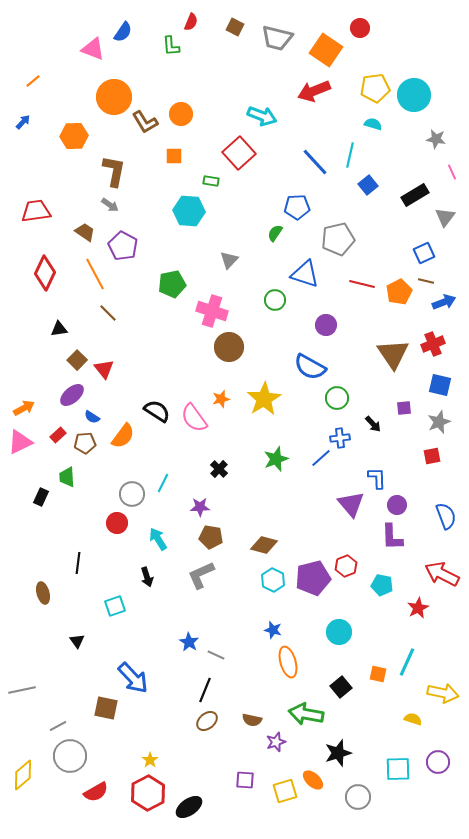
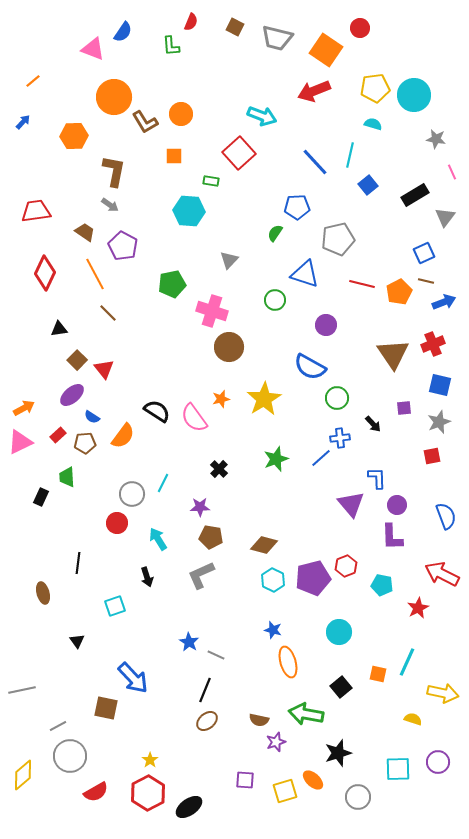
brown semicircle at (252, 720): moved 7 px right
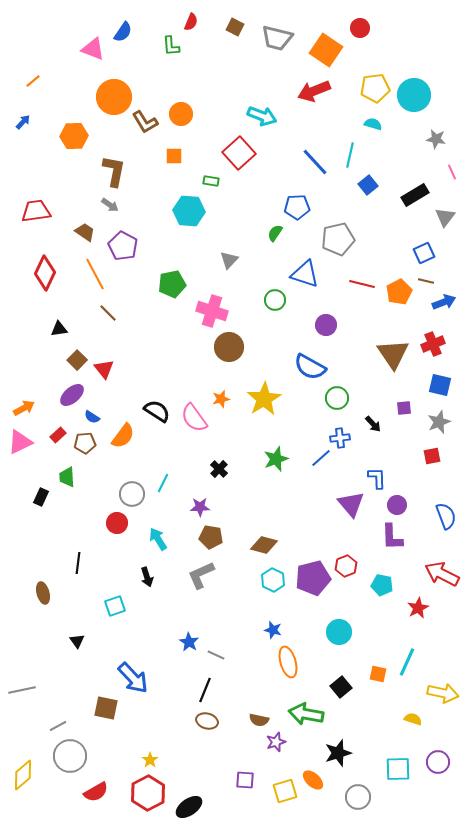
brown ellipse at (207, 721): rotated 55 degrees clockwise
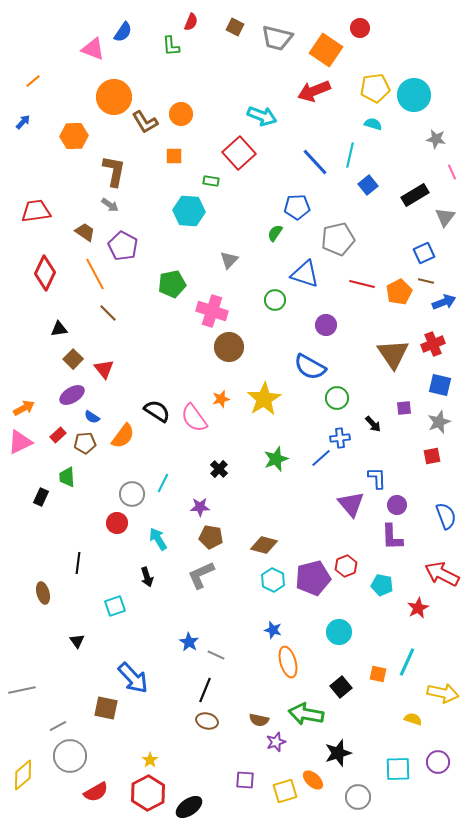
brown square at (77, 360): moved 4 px left, 1 px up
purple ellipse at (72, 395): rotated 10 degrees clockwise
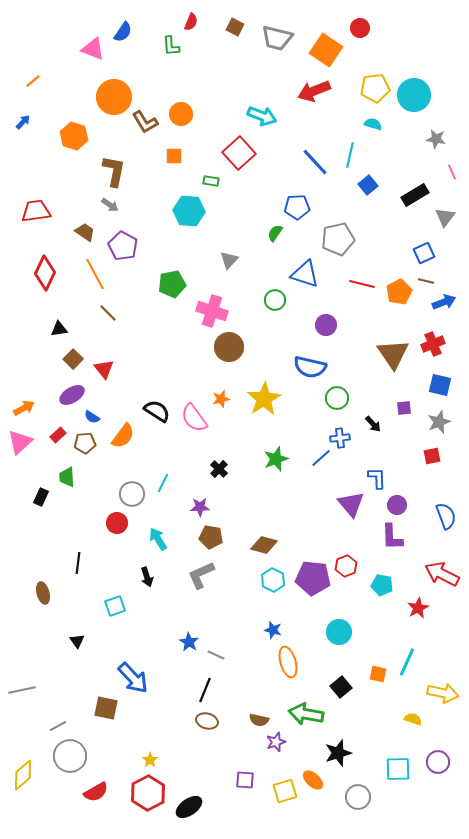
orange hexagon at (74, 136): rotated 20 degrees clockwise
blue semicircle at (310, 367): rotated 16 degrees counterclockwise
pink triangle at (20, 442): rotated 16 degrees counterclockwise
purple pentagon at (313, 578): rotated 20 degrees clockwise
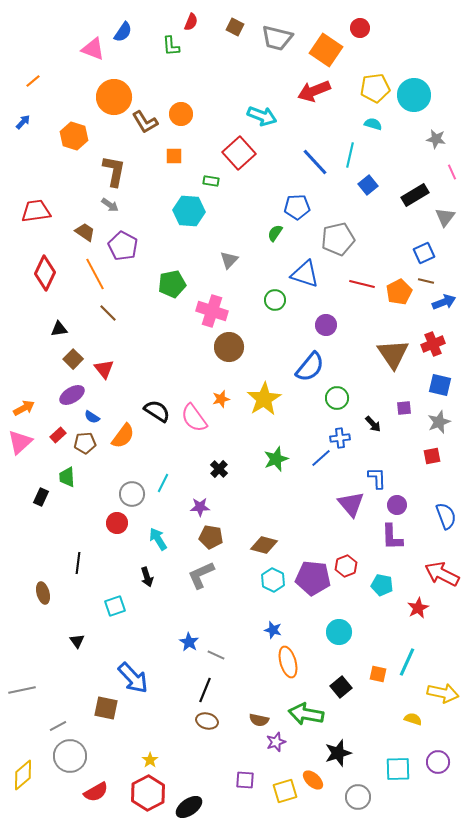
blue semicircle at (310, 367): rotated 64 degrees counterclockwise
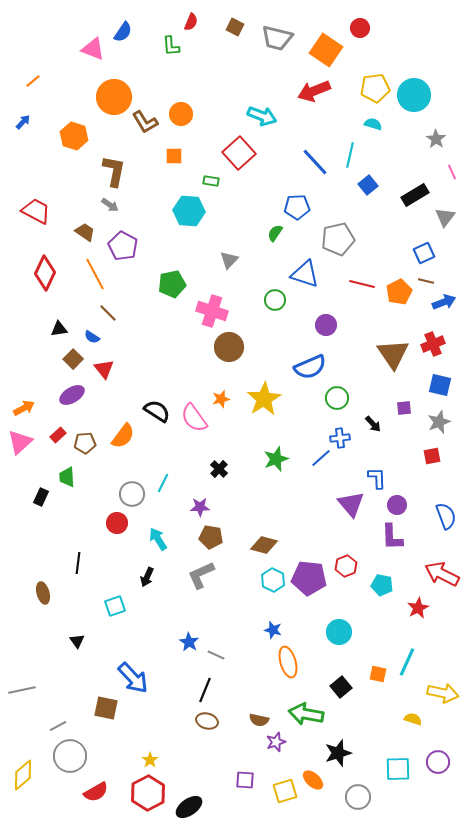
gray star at (436, 139): rotated 24 degrees clockwise
red trapezoid at (36, 211): rotated 36 degrees clockwise
blue semicircle at (310, 367): rotated 28 degrees clockwise
blue semicircle at (92, 417): moved 80 px up
black arrow at (147, 577): rotated 42 degrees clockwise
purple pentagon at (313, 578): moved 4 px left
